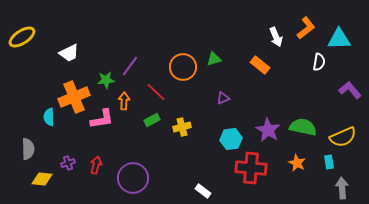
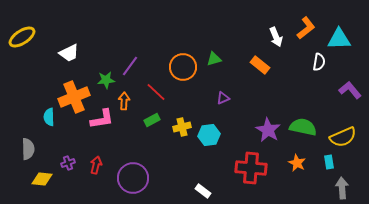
cyan hexagon: moved 22 px left, 4 px up
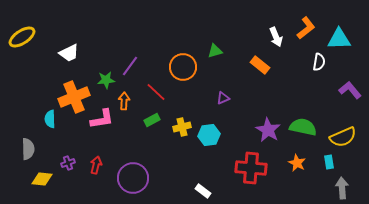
green triangle: moved 1 px right, 8 px up
cyan semicircle: moved 1 px right, 2 px down
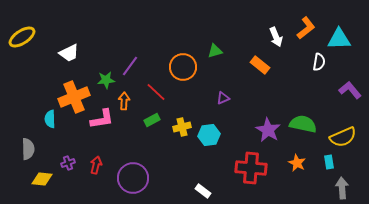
green semicircle: moved 3 px up
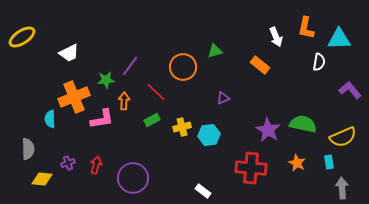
orange L-shape: rotated 140 degrees clockwise
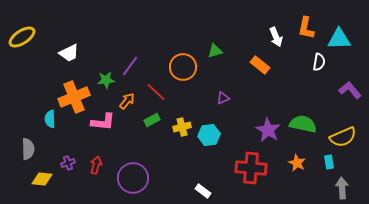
orange arrow: moved 3 px right; rotated 36 degrees clockwise
pink L-shape: moved 1 px right, 3 px down; rotated 15 degrees clockwise
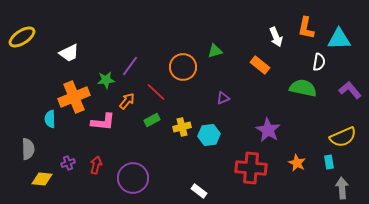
green semicircle: moved 36 px up
white rectangle: moved 4 px left
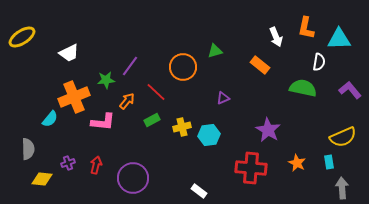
cyan semicircle: rotated 138 degrees counterclockwise
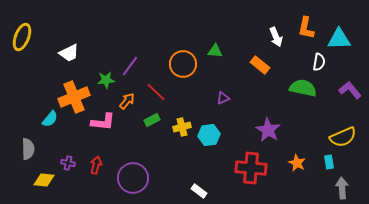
yellow ellipse: rotated 36 degrees counterclockwise
green triangle: rotated 21 degrees clockwise
orange circle: moved 3 px up
purple cross: rotated 32 degrees clockwise
yellow diamond: moved 2 px right, 1 px down
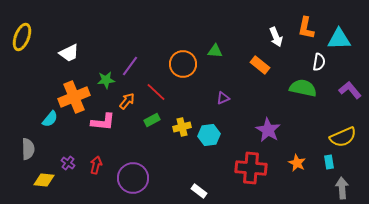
purple cross: rotated 24 degrees clockwise
